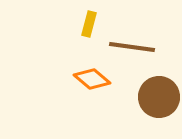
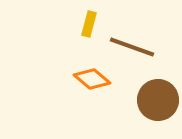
brown line: rotated 12 degrees clockwise
brown circle: moved 1 px left, 3 px down
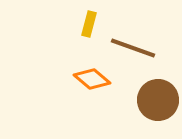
brown line: moved 1 px right, 1 px down
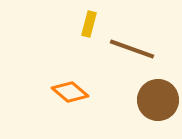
brown line: moved 1 px left, 1 px down
orange diamond: moved 22 px left, 13 px down
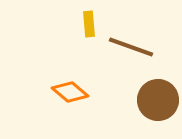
yellow rectangle: rotated 20 degrees counterclockwise
brown line: moved 1 px left, 2 px up
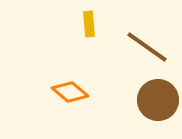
brown line: moved 16 px right; rotated 15 degrees clockwise
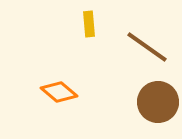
orange diamond: moved 11 px left
brown circle: moved 2 px down
